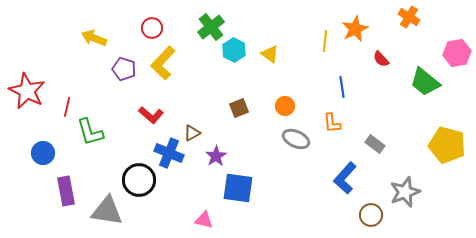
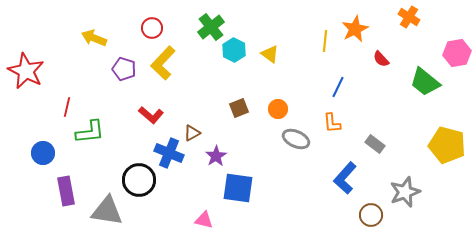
blue line: moved 4 px left; rotated 35 degrees clockwise
red star: moved 1 px left, 20 px up
orange circle: moved 7 px left, 3 px down
green L-shape: rotated 80 degrees counterclockwise
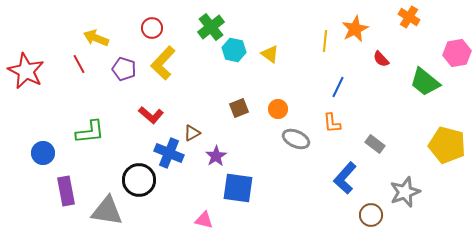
yellow arrow: moved 2 px right
cyan hexagon: rotated 15 degrees counterclockwise
red line: moved 12 px right, 43 px up; rotated 42 degrees counterclockwise
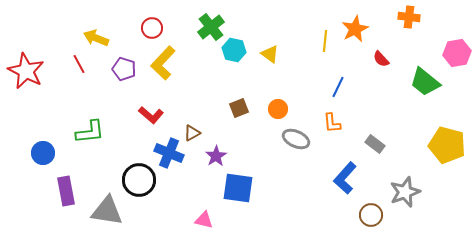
orange cross: rotated 25 degrees counterclockwise
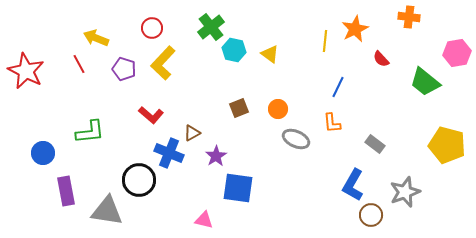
blue L-shape: moved 8 px right, 7 px down; rotated 12 degrees counterclockwise
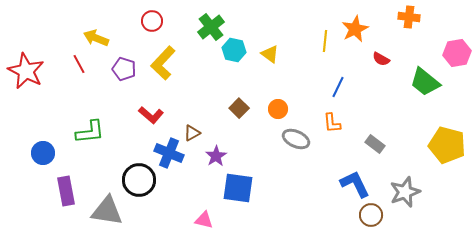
red circle: moved 7 px up
red semicircle: rotated 18 degrees counterclockwise
brown square: rotated 24 degrees counterclockwise
blue L-shape: moved 2 px right, 1 px up; rotated 124 degrees clockwise
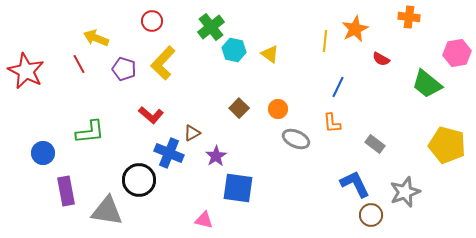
green trapezoid: moved 2 px right, 2 px down
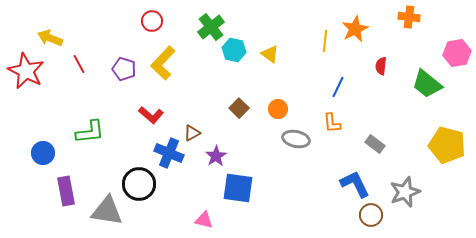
yellow arrow: moved 46 px left
red semicircle: moved 7 px down; rotated 66 degrees clockwise
gray ellipse: rotated 12 degrees counterclockwise
black circle: moved 4 px down
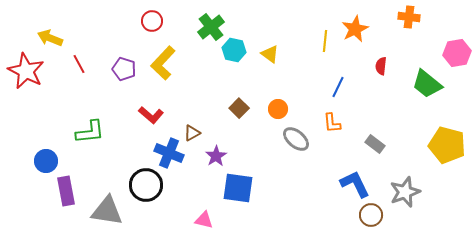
gray ellipse: rotated 28 degrees clockwise
blue circle: moved 3 px right, 8 px down
black circle: moved 7 px right, 1 px down
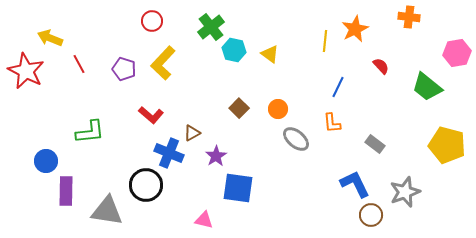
red semicircle: rotated 132 degrees clockwise
green trapezoid: moved 3 px down
purple rectangle: rotated 12 degrees clockwise
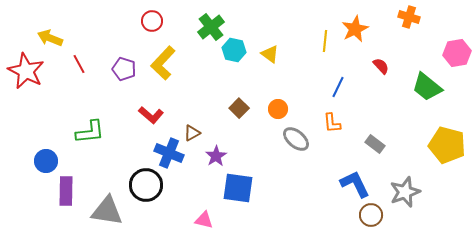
orange cross: rotated 10 degrees clockwise
